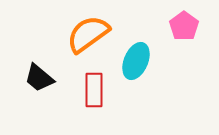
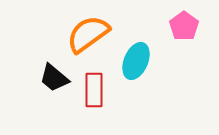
black trapezoid: moved 15 px right
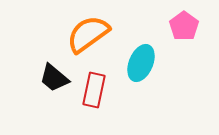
cyan ellipse: moved 5 px right, 2 px down
red rectangle: rotated 12 degrees clockwise
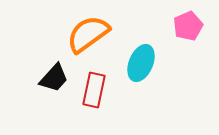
pink pentagon: moved 4 px right; rotated 12 degrees clockwise
black trapezoid: rotated 88 degrees counterclockwise
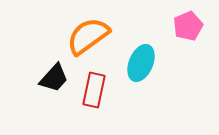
orange semicircle: moved 2 px down
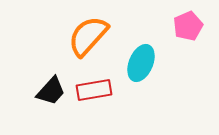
orange semicircle: rotated 12 degrees counterclockwise
black trapezoid: moved 3 px left, 13 px down
red rectangle: rotated 68 degrees clockwise
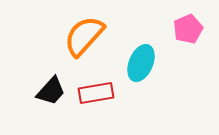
pink pentagon: moved 3 px down
orange semicircle: moved 4 px left
red rectangle: moved 2 px right, 3 px down
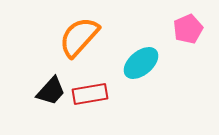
orange semicircle: moved 5 px left, 1 px down
cyan ellipse: rotated 27 degrees clockwise
red rectangle: moved 6 px left, 1 px down
